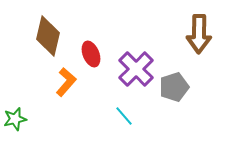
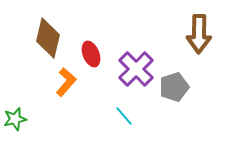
brown diamond: moved 2 px down
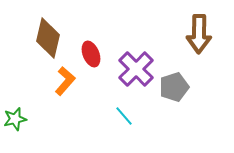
orange L-shape: moved 1 px left, 1 px up
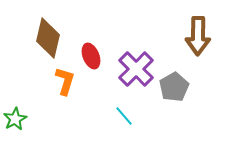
brown arrow: moved 1 px left, 2 px down
red ellipse: moved 2 px down
orange L-shape: rotated 24 degrees counterclockwise
gray pentagon: rotated 12 degrees counterclockwise
green star: rotated 15 degrees counterclockwise
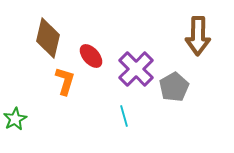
red ellipse: rotated 20 degrees counterclockwise
cyan line: rotated 25 degrees clockwise
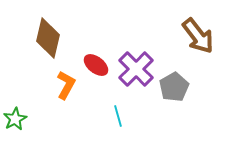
brown arrow: rotated 39 degrees counterclockwise
red ellipse: moved 5 px right, 9 px down; rotated 10 degrees counterclockwise
orange L-shape: moved 1 px right, 4 px down; rotated 12 degrees clockwise
cyan line: moved 6 px left
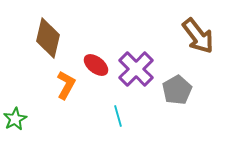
gray pentagon: moved 3 px right, 3 px down
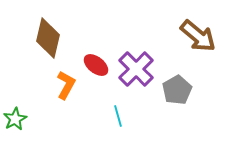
brown arrow: rotated 12 degrees counterclockwise
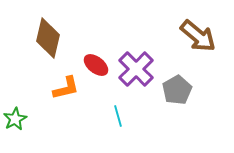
orange L-shape: moved 3 px down; rotated 48 degrees clockwise
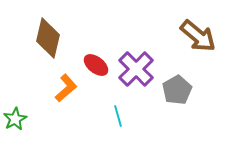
orange L-shape: rotated 28 degrees counterclockwise
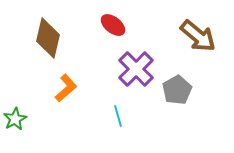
red ellipse: moved 17 px right, 40 px up
